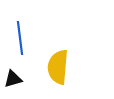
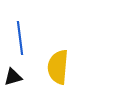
black triangle: moved 2 px up
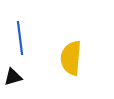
yellow semicircle: moved 13 px right, 9 px up
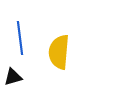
yellow semicircle: moved 12 px left, 6 px up
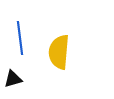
black triangle: moved 2 px down
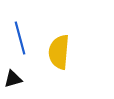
blue line: rotated 8 degrees counterclockwise
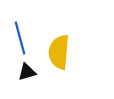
black triangle: moved 14 px right, 7 px up
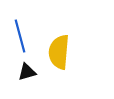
blue line: moved 2 px up
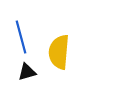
blue line: moved 1 px right, 1 px down
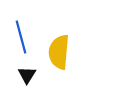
black triangle: moved 3 px down; rotated 42 degrees counterclockwise
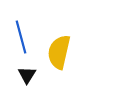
yellow semicircle: rotated 8 degrees clockwise
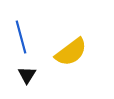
yellow semicircle: moved 12 px right; rotated 140 degrees counterclockwise
